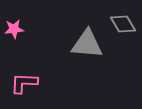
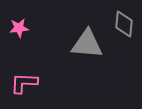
gray diamond: moved 1 px right; rotated 36 degrees clockwise
pink star: moved 5 px right, 1 px up
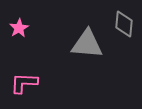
pink star: rotated 24 degrees counterclockwise
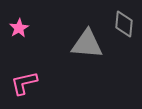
pink L-shape: rotated 16 degrees counterclockwise
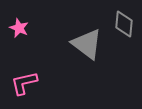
pink star: rotated 18 degrees counterclockwise
gray triangle: rotated 32 degrees clockwise
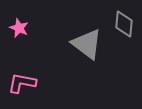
pink L-shape: moved 2 px left; rotated 24 degrees clockwise
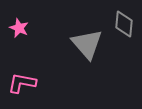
gray triangle: rotated 12 degrees clockwise
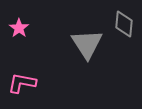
pink star: rotated 12 degrees clockwise
gray triangle: rotated 8 degrees clockwise
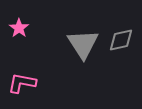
gray diamond: moved 3 px left, 16 px down; rotated 72 degrees clockwise
gray triangle: moved 4 px left
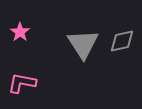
pink star: moved 1 px right, 4 px down
gray diamond: moved 1 px right, 1 px down
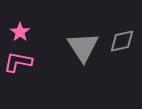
gray triangle: moved 3 px down
pink L-shape: moved 4 px left, 21 px up
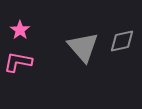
pink star: moved 2 px up
gray triangle: rotated 8 degrees counterclockwise
